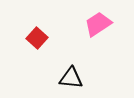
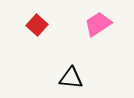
red square: moved 13 px up
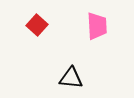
pink trapezoid: moved 1 px left, 2 px down; rotated 120 degrees clockwise
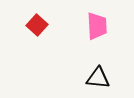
black triangle: moved 27 px right
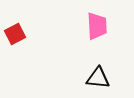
red square: moved 22 px left, 9 px down; rotated 20 degrees clockwise
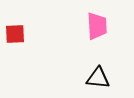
red square: rotated 25 degrees clockwise
